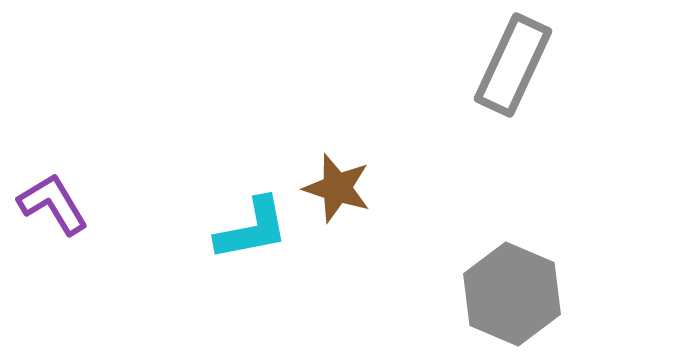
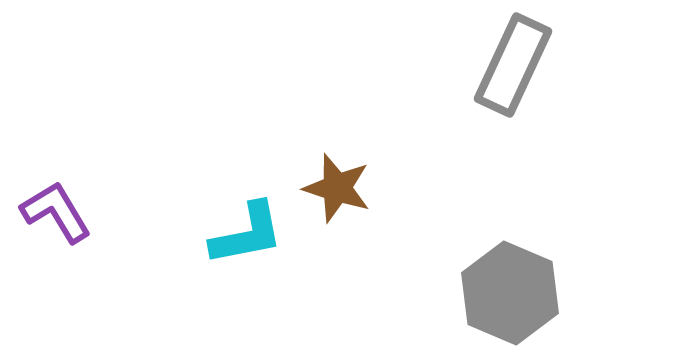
purple L-shape: moved 3 px right, 8 px down
cyan L-shape: moved 5 px left, 5 px down
gray hexagon: moved 2 px left, 1 px up
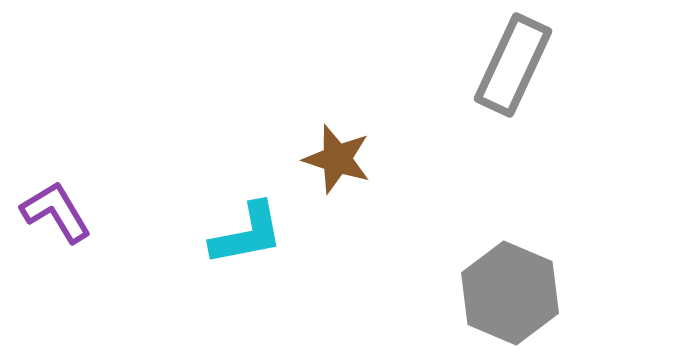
brown star: moved 29 px up
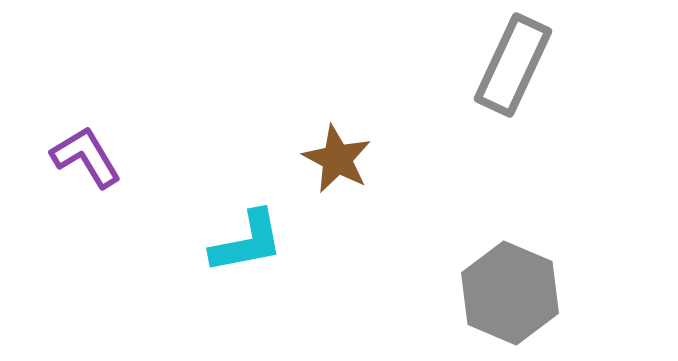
brown star: rotated 10 degrees clockwise
purple L-shape: moved 30 px right, 55 px up
cyan L-shape: moved 8 px down
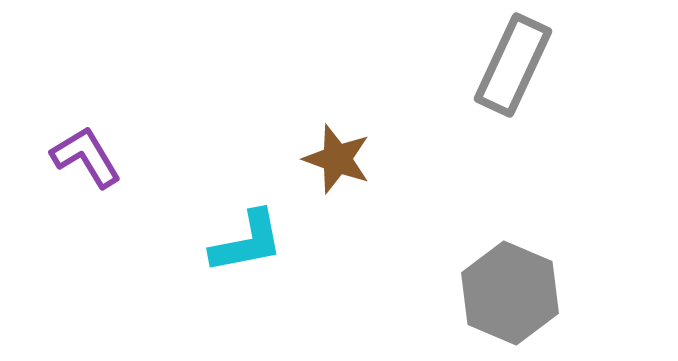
brown star: rotated 8 degrees counterclockwise
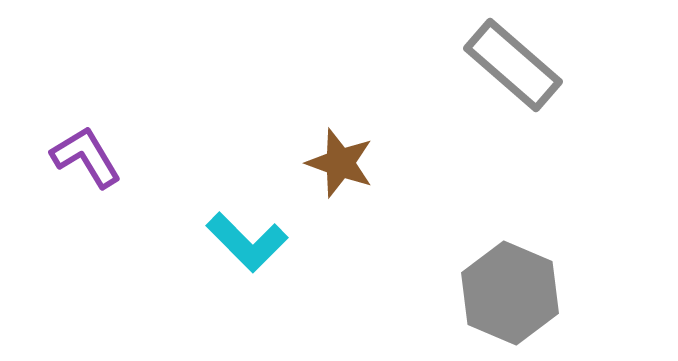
gray rectangle: rotated 74 degrees counterclockwise
brown star: moved 3 px right, 4 px down
cyan L-shape: rotated 56 degrees clockwise
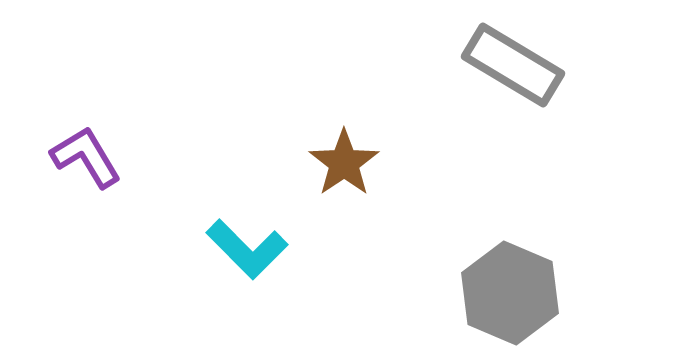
gray rectangle: rotated 10 degrees counterclockwise
brown star: moved 4 px right; rotated 18 degrees clockwise
cyan L-shape: moved 7 px down
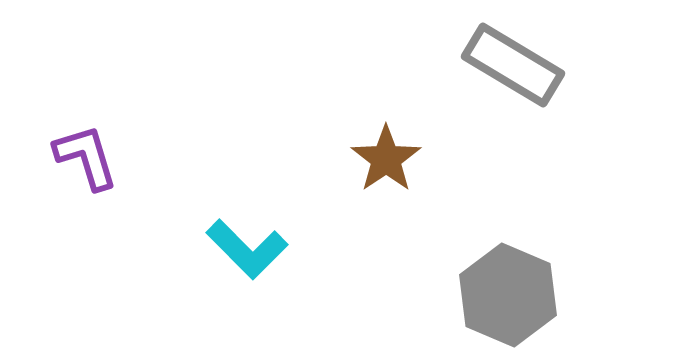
purple L-shape: rotated 14 degrees clockwise
brown star: moved 42 px right, 4 px up
gray hexagon: moved 2 px left, 2 px down
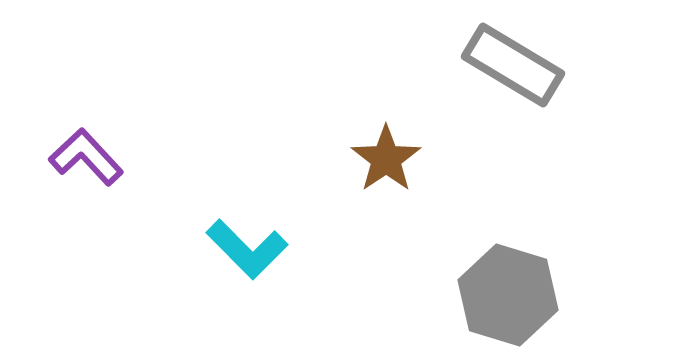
purple L-shape: rotated 26 degrees counterclockwise
gray hexagon: rotated 6 degrees counterclockwise
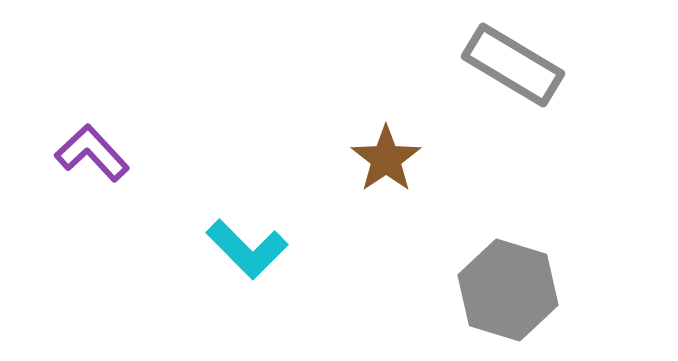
purple L-shape: moved 6 px right, 4 px up
gray hexagon: moved 5 px up
